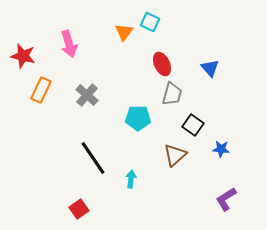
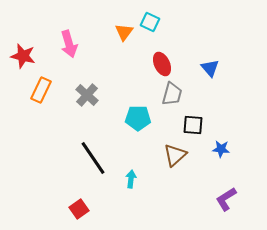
black square: rotated 30 degrees counterclockwise
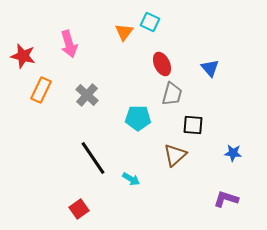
blue star: moved 12 px right, 4 px down
cyan arrow: rotated 114 degrees clockwise
purple L-shape: rotated 50 degrees clockwise
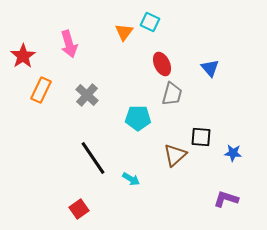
red star: rotated 25 degrees clockwise
black square: moved 8 px right, 12 px down
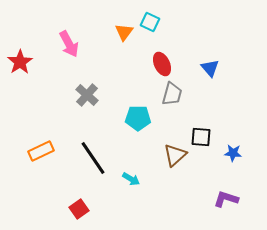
pink arrow: rotated 12 degrees counterclockwise
red star: moved 3 px left, 6 px down
orange rectangle: moved 61 px down; rotated 40 degrees clockwise
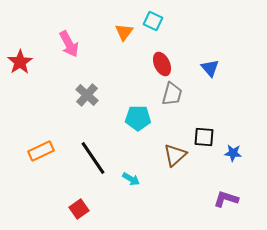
cyan square: moved 3 px right, 1 px up
black square: moved 3 px right
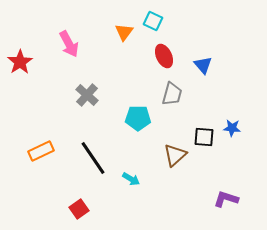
red ellipse: moved 2 px right, 8 px up
blue triangle: moved 7 px left, 3 px up
blue star: moved 1 px left, 25 px up
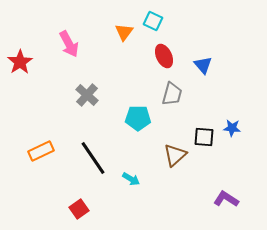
purple L-shape: rotated 15 degrees clockwise
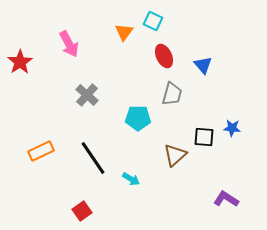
red square: moved 3 px right, 2 px down
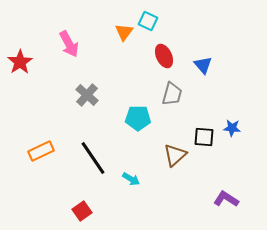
cyan square: moved 5 px left
